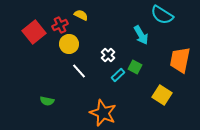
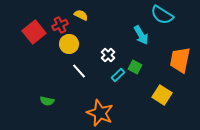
orange star: moved 3 px left
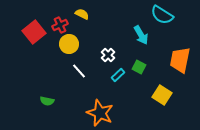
yellow semicircle: moved 1 px right, 1 px up
green square: moved 4 px right
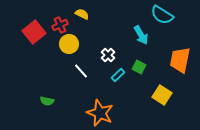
white line: moved 2 px right
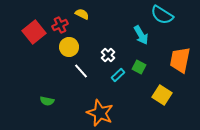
yellow circle: moved 3 px down
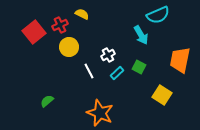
cyan semicircle: moved 4 px left; rotated 55 degrees counterclockwise
white cross: rotated 16 degrees clockwise
white line: moved 8 px right; rotated 14 degrees clockwise
cyan rectangle: moved 1 px left, 2 px up
green semicircle: rotated 128 degrees clockwise
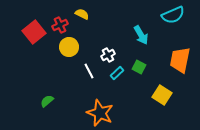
cyan semicircle: moved 15 px right
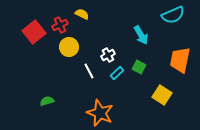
green semicircle: rotated 24 degrees clockwise
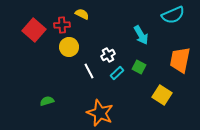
red cross: moved 2 px right; rotated 21 degrees clockwise
red square: moved 2 px up; rotated 10 degrees counterclockwise
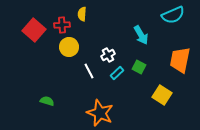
yellow semicircle: rotated 112 degrees counterclockwise
green semicircle: rotated 32 degrees clockwise
